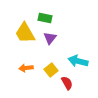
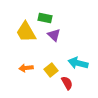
yellow trapezoid: moved 1 px right, 1 px up
purple triangle: moved 4 px right, 3 px up; rotated 24 degrees counterclockwise
cyan arrow: moved 2 px down
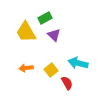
green rectangle: rotated 40 degrees counterclockwise
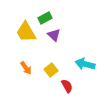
cyan arrow: moved 7 px right, 1 px down
orange arrow: rotated 120 degrees counterclockwise
red semicircle: moved 3 px down
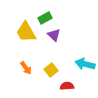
red semicircle: rotated 64 degrees counterclockwise
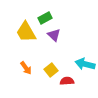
red semicircle: moved 5 px up
